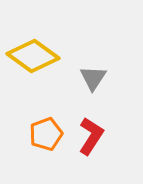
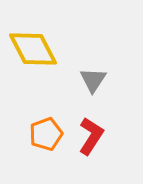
yellow diamond: moved 7 px up; rotated 27 degrees clockwise
gray triangle: moved 2 px down
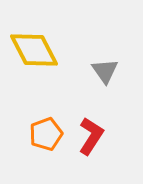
yellow diamond: moved 1 px right, 1 px down
gray triangle: moved 12 px right, 9 px up; rotated 8 degrees counterclockwise
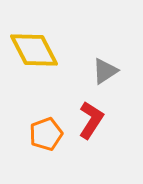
gray triangle: rotated 32 degrees clockwise
red L-shape: moved 16 px up
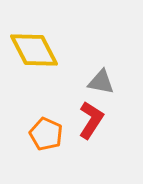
gray triangle: moved 4 px left, 11 px down; rotated 44 degrees clockwise
orange pentagon: rotated 28 degrees counterclockwise
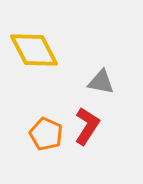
red L-shape: moved 4 px left, 6 px down
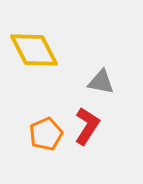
orange pentagon: rotated 24 degrees clockwise
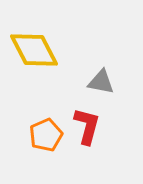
red L-shape: rotated 18 degrees counterclockwise
orange pentagon: moved 1 px down
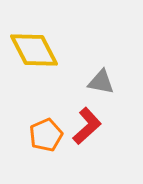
red L-shape: rotated 33 degrees clockwise
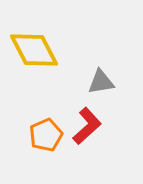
gray triangle: rotated 20 degrees counterclockwise
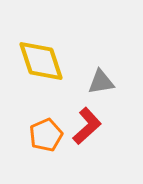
yellow diamond: moved 7 px right, 11 px down; rotated 9 degrees clockwise
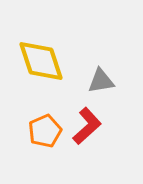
gray triangle: moved 1 px up
orange pentagon: moved 1 px left, 4 px up
